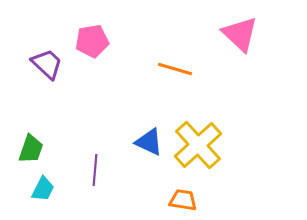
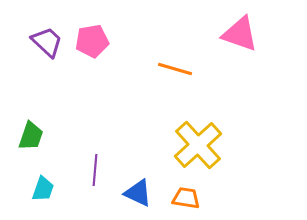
pink triangle: rotated 24 degrees counterclockwise
purple trapezoid: moved 22 px up
blue triangle: moved 11 px left, 51 px down
green trapezoid: moved 13 px up
cyan trapezoid: rotated 8 degrees counterclockwise
orange trapezoid: moved 3 px right, 2 px up
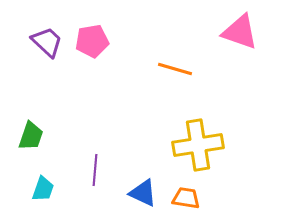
pink triangle: moved 2 px up
yellow cross: rotated 33 degrees clockwise
blue triangle: moved 5 px right
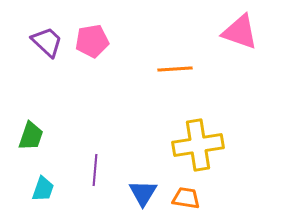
orange line: rotated 20 degrees counterclockwise
blue triangle: rotated 36 degrees clockwise
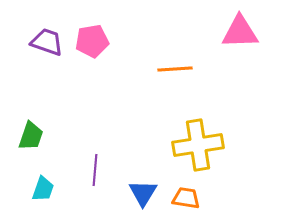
pink triangle: rotated 21 degrees counterclockwise
purple trapezoid: rotated 24 degrees counterclockwise
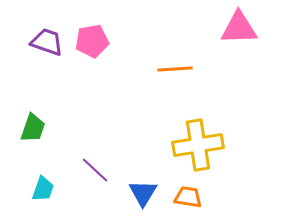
pink triangle: moved 1 px left, 4 px up
green trapezoid: moved 2 px right, 8 px up
purple line: rotated 52 degrees counterclockwise
orange trapezoid: moved 2 px right, 1 px up
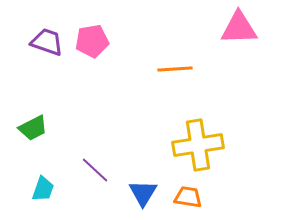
green trapezoid: rotated 44 degrees clockwise
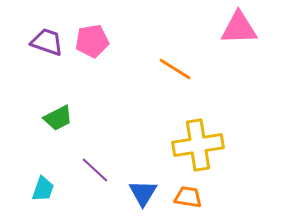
orange line: rotated 36 degrees clockwise
green trapezoid: moved 25 px right, 10 px up
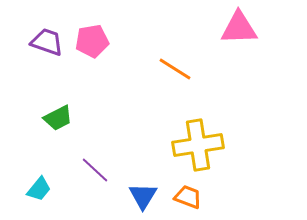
cyan trapezoid: moved 4 px left; rotated 20 degrees clockwise
blue triangle: moved 3 px down
orange trapezoid: rotated 12 degrees clockwise
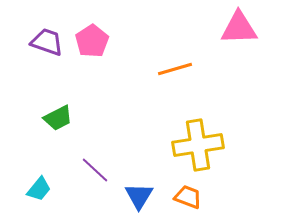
pink pentagon: rotated 24 degrees counterclockwise
orange line: rotated 48 degrees counterclockwise
blue triangle: moved 4 px left
